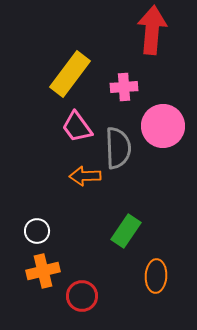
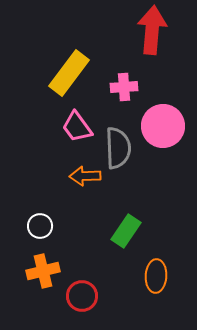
yellow rectangle: moved 1 px left, 1 px up
white circle: moved 3 px right, 5 px up
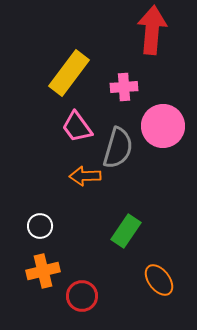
gray semicircle: rotated 18 degrees clockwise
orange ellipse: moved 3 px right, 4 px down; rotated 40 degrees counterclockwise
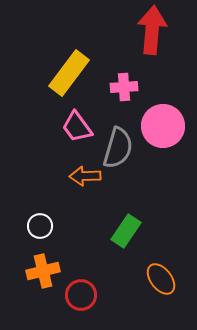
orange ellipse: moved 2 px right, 1 px up
red circle: moved 1 px left, 1 px up
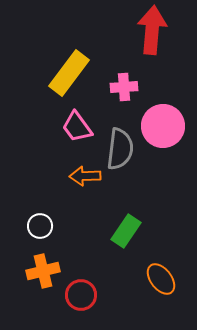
gray semicircle: moved 2 px right, 1 px down; rotated 9 degrees counterclockwise
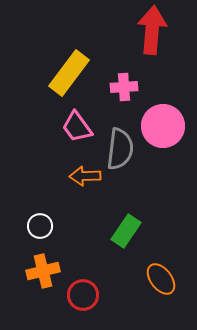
red circle: moved 2 px right
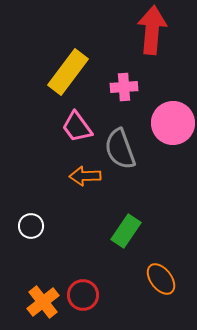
yellow rectangle: moved 1 px left, 1 px up
pink circle: moved 10 px right, 3 px up
gray semicircle: rotated 153 degrees clockwise
white circle: moved 9 px left
orange cross: moved 31 px down; rotated 24 degrees counterclockwise
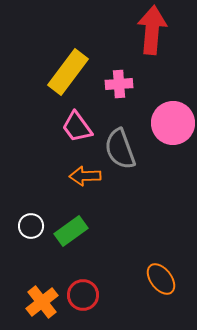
pink cross: moved 5 px left, 3 px up
green rectangle: moved 55 px left; rotated 20 degrees clockwise
orange cross: moved 1 px left
